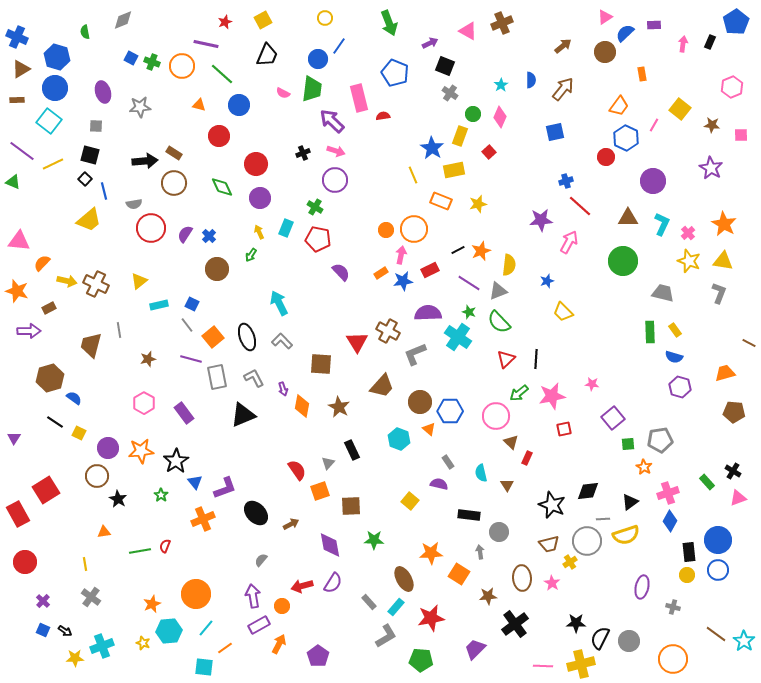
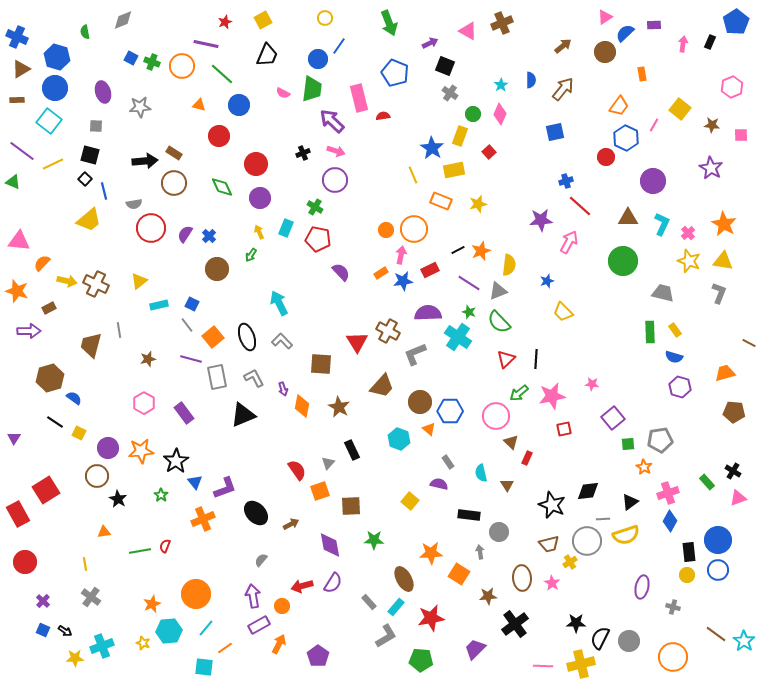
pink diamond at (500, 117): moved 3 px up
orange circle at (673, 659): moved 2 px up
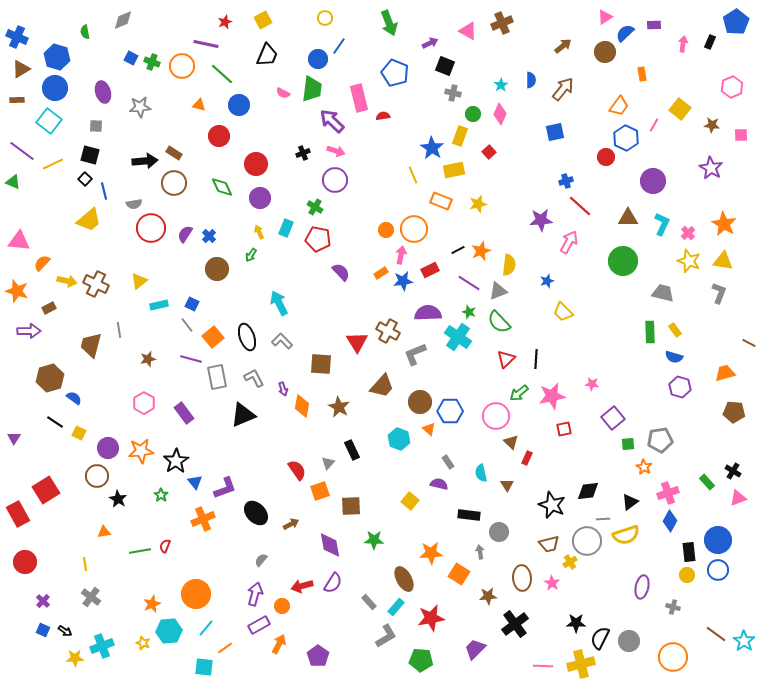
gray cross at (450, 93): moved 3 px right; rotated 21 degrees counterclockwise
purple arrow at (253, 596): moved 2 px right, 2 px up; rotated 25 degrees clockwise
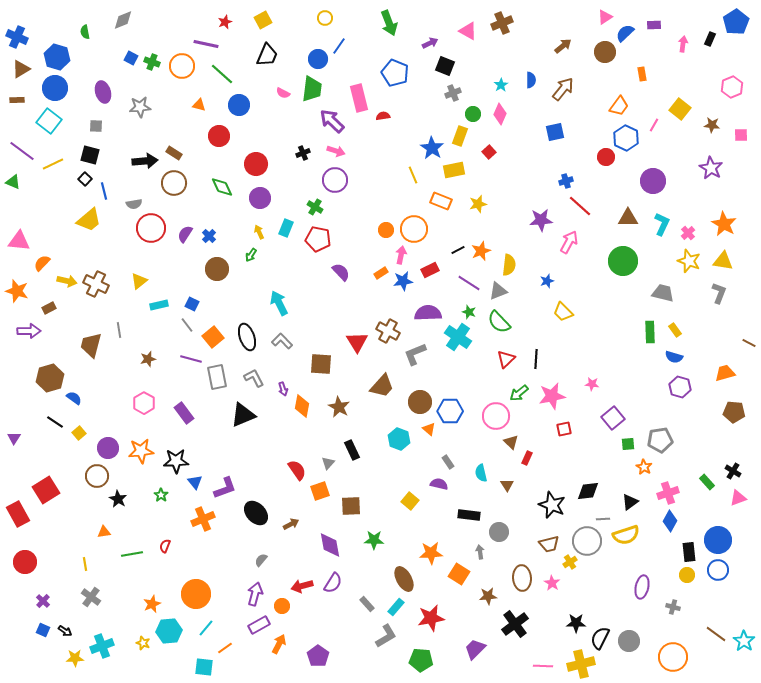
black rectangle at (710, 42): moved 3 px up
gray cross at (453, 93): rotated 35 degrees counterclockwise
yellow square at (79, 433): rotated 24 degrees clockwise
black star at (176, 461): rotated 30 degrees clockwise
green line at (140, 551): moved 8 px left, 3 px down
gray rectangle at (369, 602): moved 2 px left, 2 px down
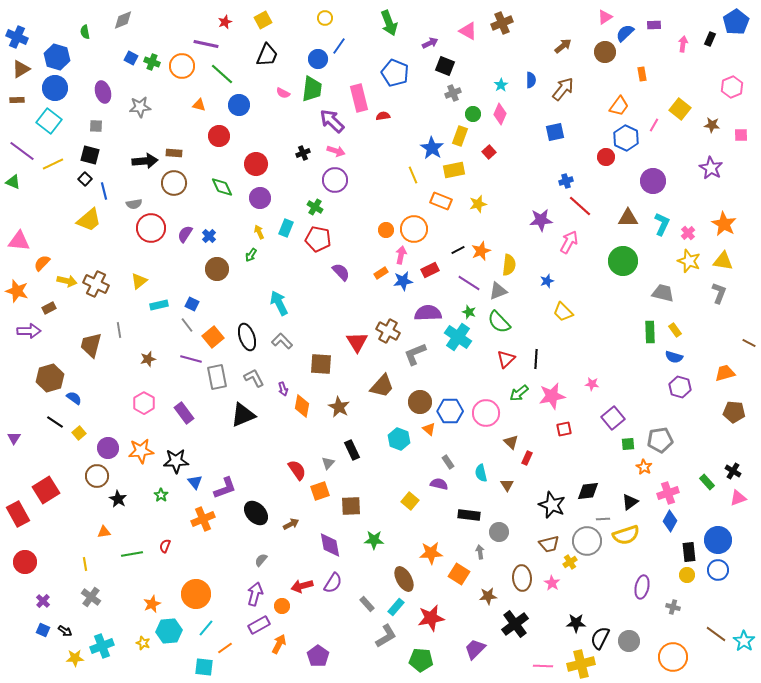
brown rectangle at (174, 153): rotated 28 degrees counterclockwise
pink circle at (496, 416): moved 10 px left, 3 px up
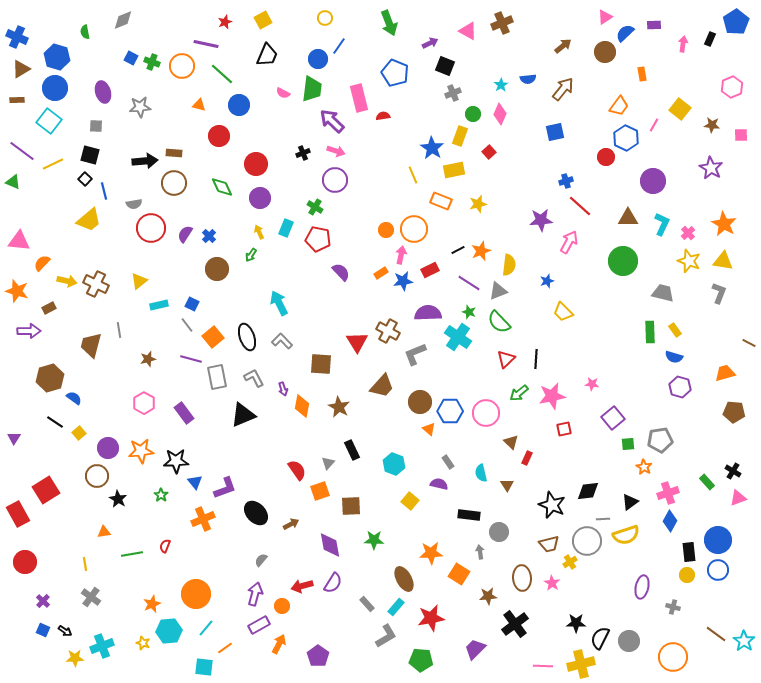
blue semicircle at (531, 80): moved 3 px left, 1 px up; rotated 84 degrees clockwise
cyan hexagon at (399, 439): moved 5 px left, 25 px down
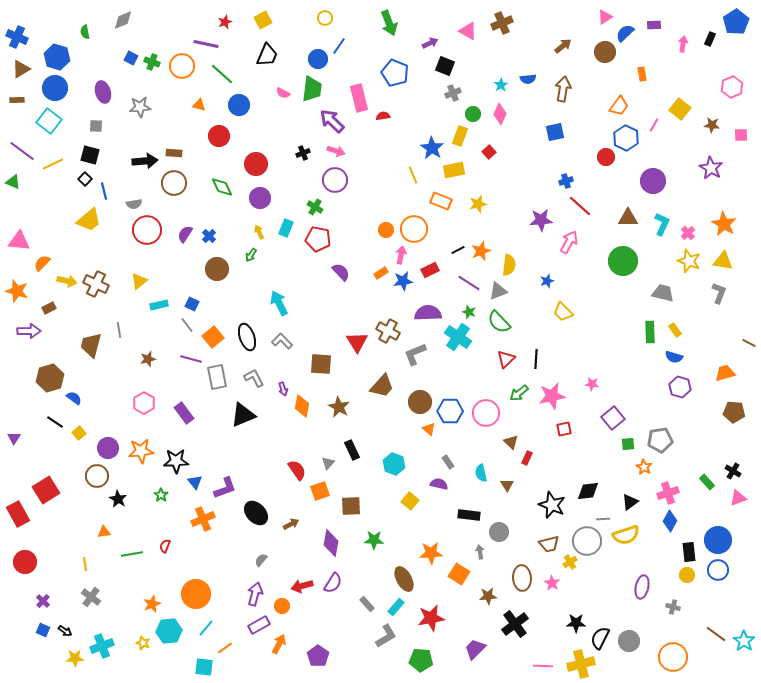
brown arrow at (563, 89): rotated 30 degrees counterclockwise
red circle at (151, 228): moved 4 px left, 2 px down
purple diamond at (330, 545): moved 1 px right, 2 px up; rotated 20 degrees clockwise
